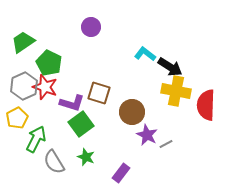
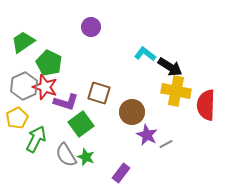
purple L-shape: moved 6 px left, 1 px up
gray semicircle: moved 12 px right, 7 px up
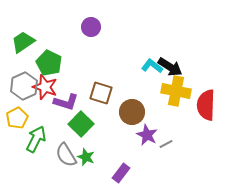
cyan L-shape: moved 7 px right, 12 px down
brown square: moved 2 px right
green square: rotated 10 degrees counterclockwise
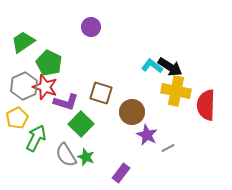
green arrow: moved 1 px up
gray line: moved 2 px right, 4 px down
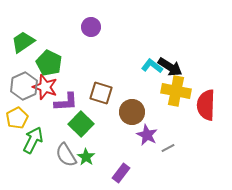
purple L-shape: rotated 20 degrees counterclockwise
green arrow: moved 3 px left, 2 px down
green star: rotated 12 degrees clockwise
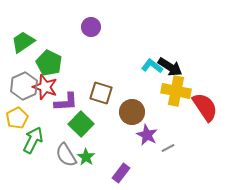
red semicircle: moved 1 px left, 2 px down; rotated 144 degrees clockwise
